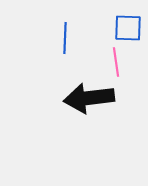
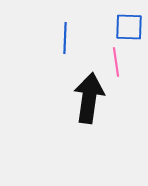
blue square: moved 1 px right, 1 px up
black arrow: rotated 105 degrees clockwise
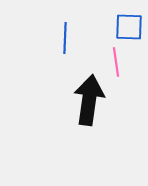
black arrow: moved 2 px down
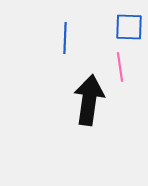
pink line: moved 4 px right, 5 px down
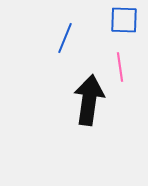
blue square: moved 5 px left, 7 px up
blue line: rotated 20 degrees clockwise
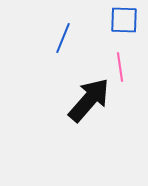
blue line: moved 2 px left
black arrow: rotated 33 degrees clockwise
